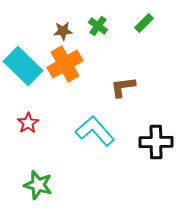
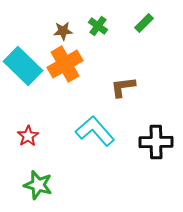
red star: moved 13 px down
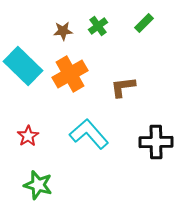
green cross: rotated 18 degrees clockwise
orange cross: moved 5 px right, 10 px down
cyan L-shape: moved 6 px left, 3 px down
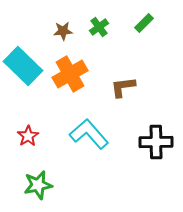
green cross: moved 1 px right, 1 px down
green star: rotated 28 degrees counterclockwise
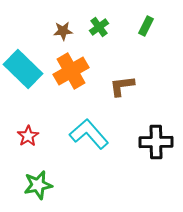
green rectangle: moved 2 px right, 3 px down; rotated 18 degrees counterclockwise
cyan rectangle: moved 3 px down
orange cross: moved 1 px right, 3 px up
brown L-shape: moved 1 px left, 1 px up
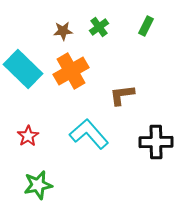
brown L-shape: moved 9 px down
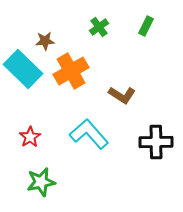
brown star: moved 18 px left, 10 px down
brown L-shape: rotated 140 degrees counterclockwise
red star: moved 2 px right, 1 px down
green star: moved 3 px right, 3 px up
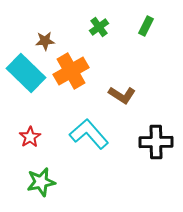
cyan rectangle: moved 3 px right, 4 px down
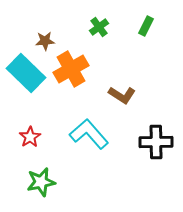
orange cross: moved 2 px up
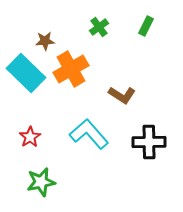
black cross: moved 7 px left
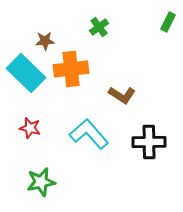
green rectangle: moved 22 px right, 4 px up
orange cross: rotated 24 degrees clockwise
red star: moved 9 px up; rotated 25 degrees counterclockwise
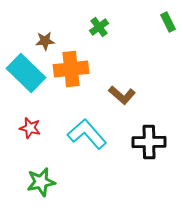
green rectangle: rotated 54 degrees counterclockwise
brown L-shape: rotated 8 degrees clockwise
cyan L-shape: moved 2 px left
